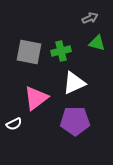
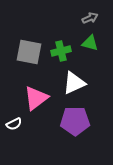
green triangle: moved 7 px left
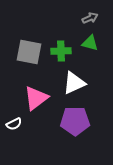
green cross: rotated 12 degrees clockwise
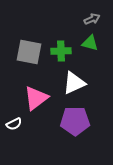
gray arrow: moved 2 px right, 1 px down
